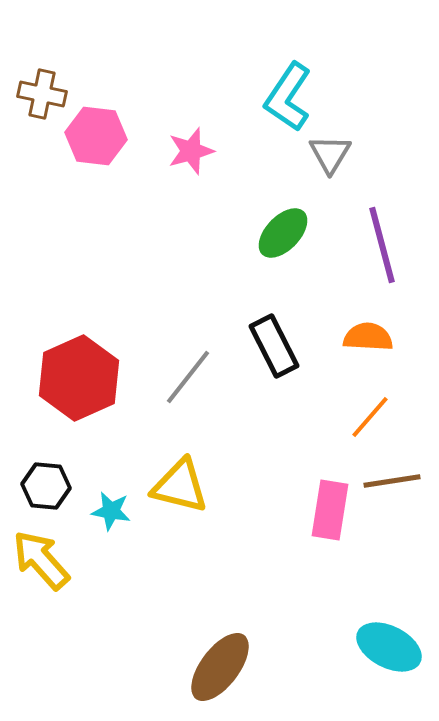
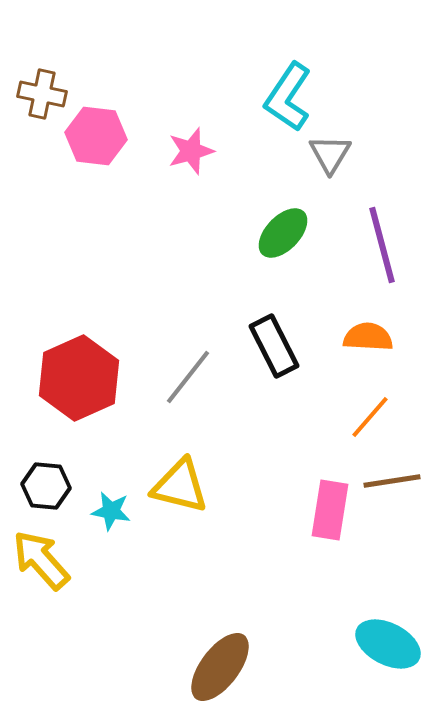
cyan ellipse: moved 1 px left, 3 px up
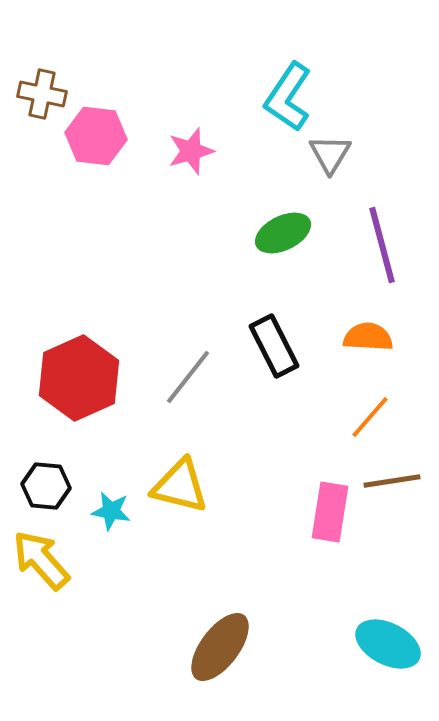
green ellipse: rotated 20 degrees clockwise
pink rectangle: moved 2 px down
brown ellipse: moved 20 px up
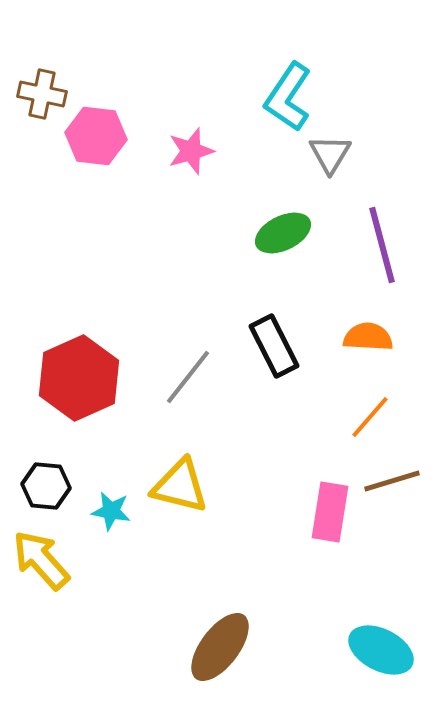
brown line: rotated 8 degrees counterclockwise
cyan ellipse: moved 7 px left, 6 px down
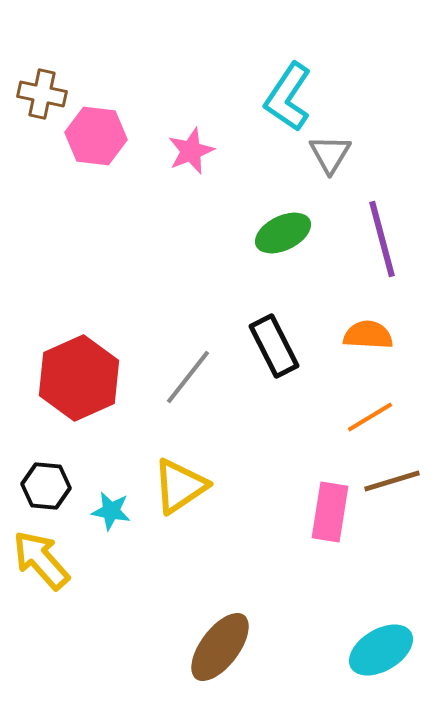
pink star: rotated 6 degrees counterclockwise
purple line: moved 6 px up
orange semicircle: moved 2 px up
orange line: rotated 18 degrees clockwise
yellow triangle: rotated 48 degrees counterclockwise
cyan ellipse: rotated 58 degrees counterclockwise
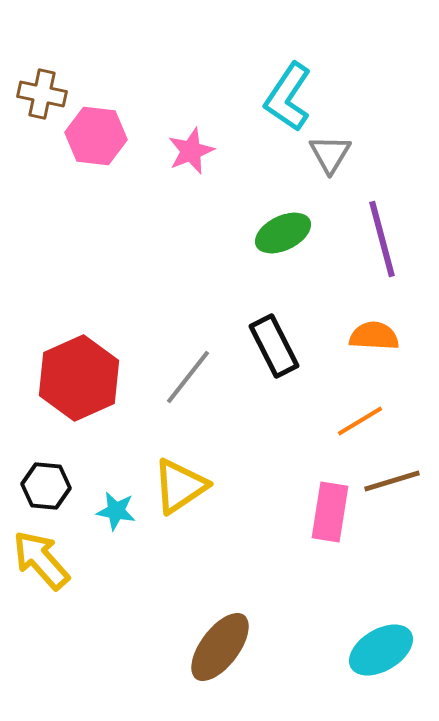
orange semicircle: moved 6 px right, 1 px down
orange line: moved 10 px left, 4 px down
cyan star: moved 5 px right
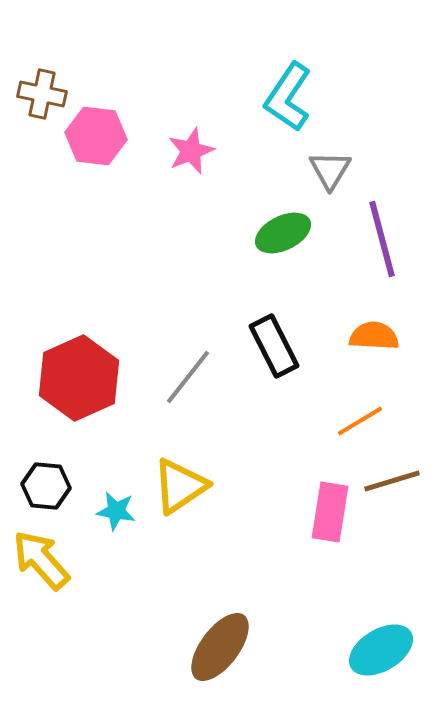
gray triangle: moved 16 px down
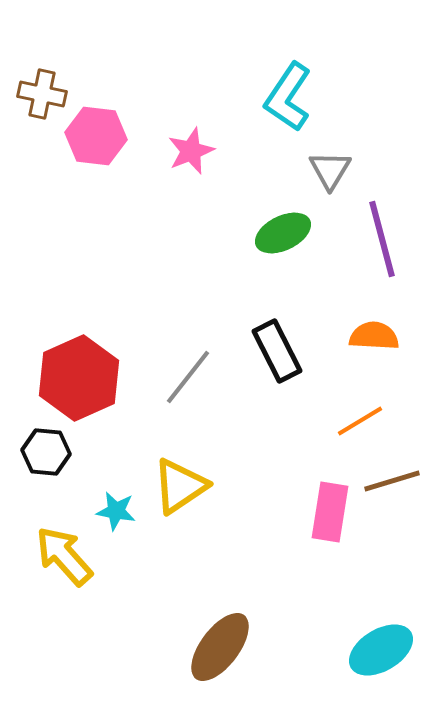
black rectangle: moved 3 px right, 5 px down
black hexagon: moved 34 px up
yellow arrow: moved 23 px right, 4 px up
